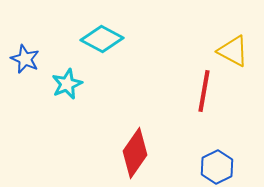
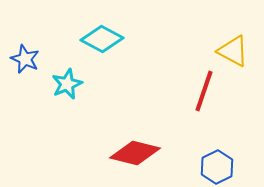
red line: rotated 9 degrees clockwise
red diamond: rotated 69 degrees clockwise
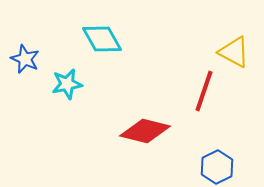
cyan diamond: rotated 33 degrees clockwise
yellow triangle: moved 1 px right, 1 px down
cyan star: rotated 12 degrees clockwise
red diamond: moved 10 px right, 22 px up
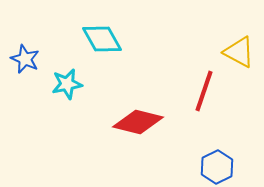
yellow triangle: moved 5 px right
red diamond: moved 7 px left, 9 px up
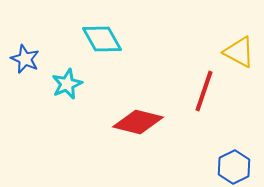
cyan star: rotated 12 degrees counterclockwise
blue hexagon: moved 17 px right
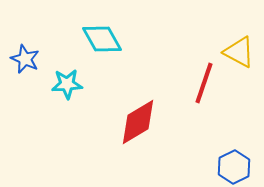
cyan star: rotated 20 degrees clockwise
red line: moved 8 px up
red diamond: rotated 45 degrees counterclockwise
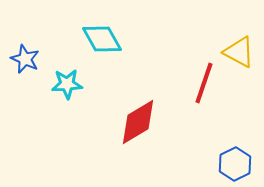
blue hexagon: moved 1 px right, 3 px up
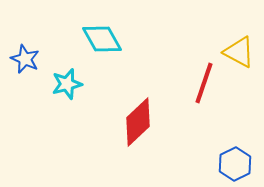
cyan star: rotated 12 degrees counterclockwise
red diamond: rotated 12 degrees counterclockwise
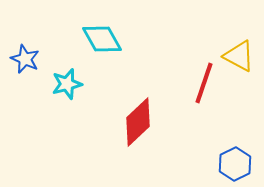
yellow triangle: moved 4 px down
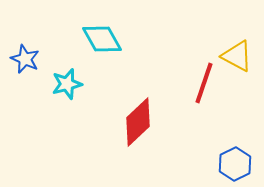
yellow triangle: moved 2 px left
